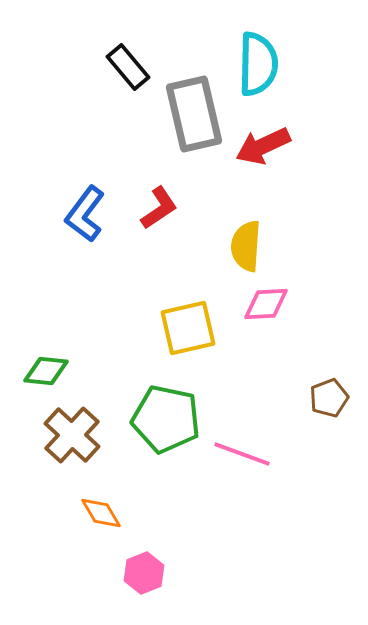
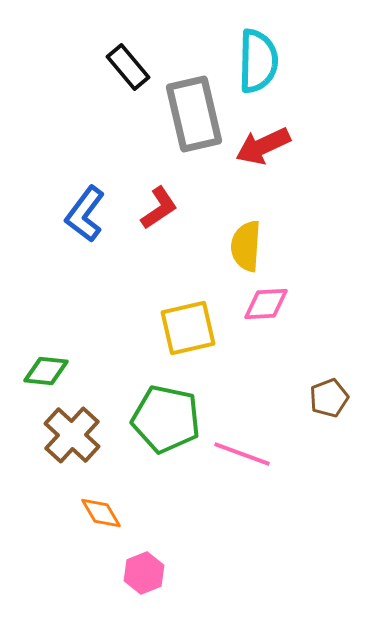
cyan semicircle: moved 3 px up
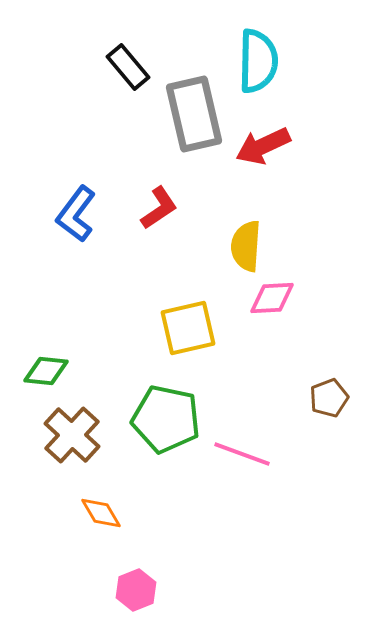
blue L-shape: moved 9 px left
pink diamond: moved 6 px right, 6 px up
pink hexagon: moved 8 px left, 17 px down
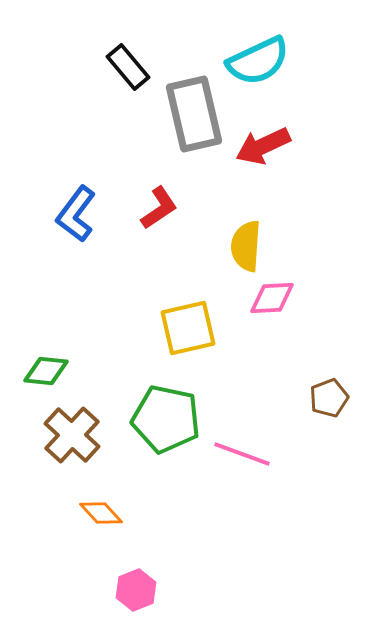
cyan semicircle: rotated 64 degrees clockwise
orange diamond: rotated 12 degrees counterclockwise
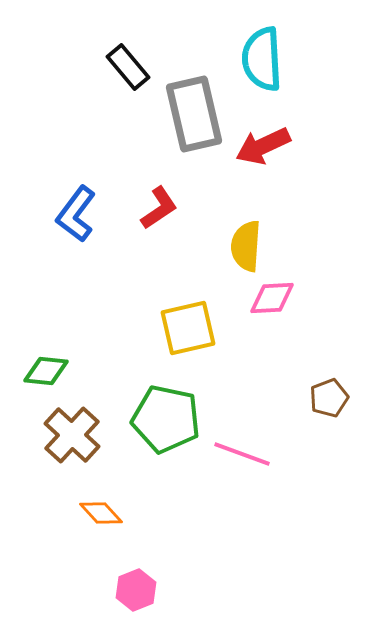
cyan semicircle: moved 4 px right, 2 px up; rotated 112 degrees clockwise
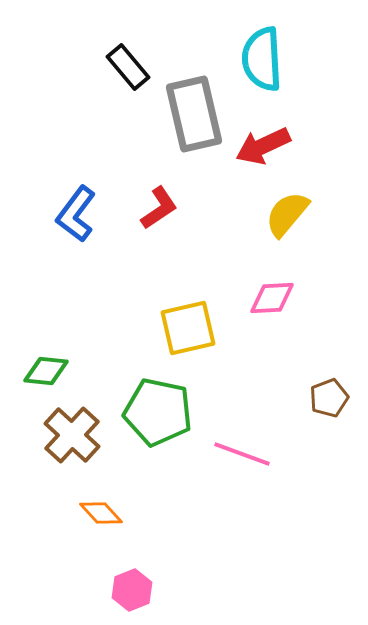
yellow semicircle: moved 41 px right, 32 px up; rotated 36 degrees clockwise
green pentagon: moved 8 px left, 7 px up
pink hexagon: moved 4 px left
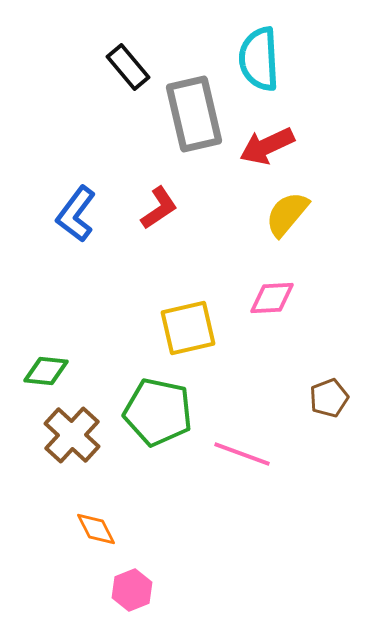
cyan semicircle: moved 3 px left
red arrow: moved 4 px right
orange diamond: moved 5 px left, 16 px down; rotated 15 degrees clockwise
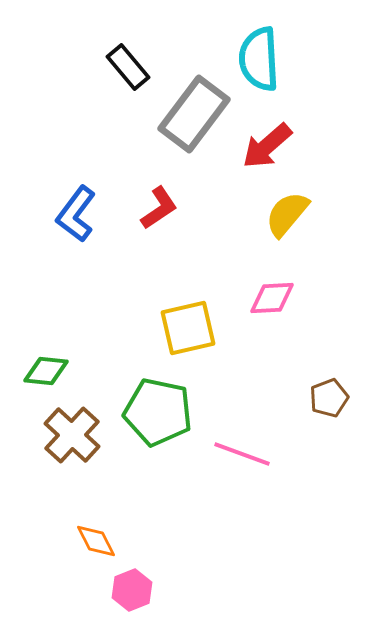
gray rectangle: rotated 50 degrees clockwise
red arrow: rotated 16 degrees counterclockwise
orange diamond: moved 12 px down
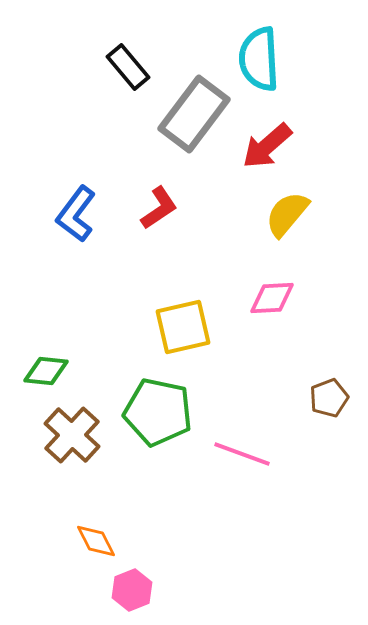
yellow square: moved 5 px left, 1 px up
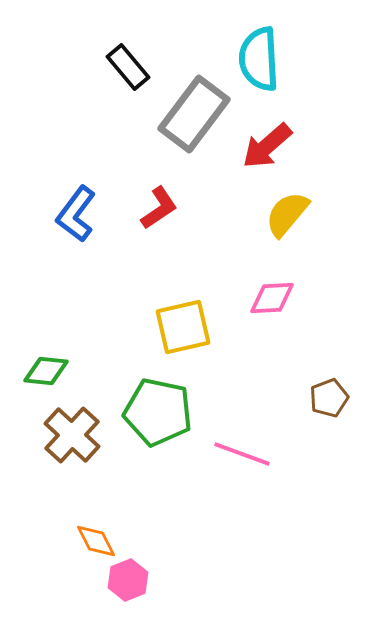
pink hexagon: moved 4 px left, 10 px up
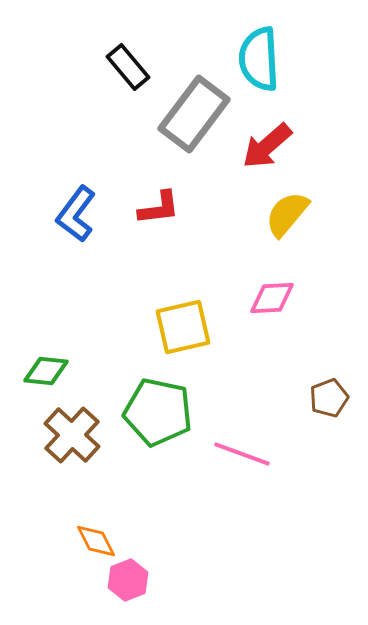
red L-shape: rotated 27 degrees clockwise
